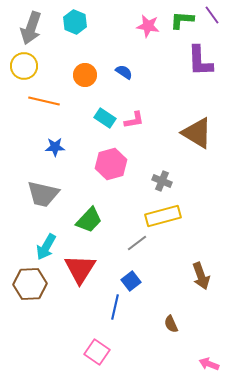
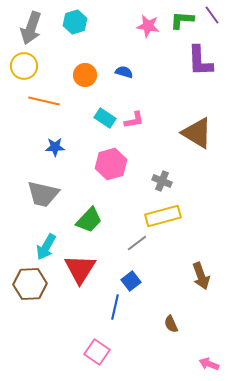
cyan hexagon: rotated 20 degrees clockwise
blue semicircle: rotated 18 degrees counterclockwise
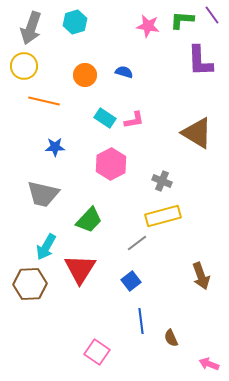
pink hexagon: rotated 12 degrees counterclockwise
blue line: moved 26 px right, 14 px down; rotated 20 degrees counterclockwise
brown semicircle: moved 14 px down
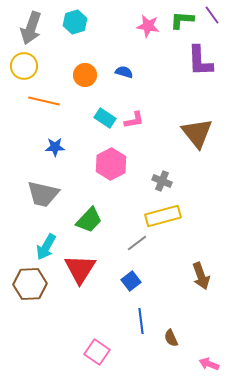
brown triangle: rotated 20 degrees clockwise
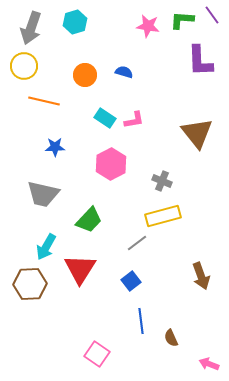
pink square: moved 2 px down
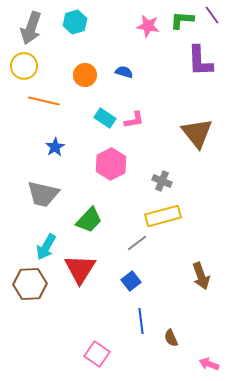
blue star: rotated 30 degrees counterclockwise
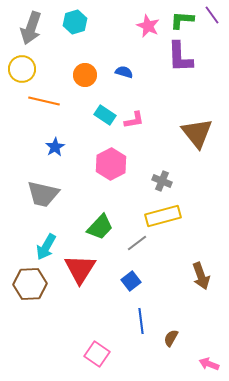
pink star: rotated 15 degrees clockwise
purple L-shape: moved 20 px left, 4 px up
yellow circle: moved 2 px left, 3 px down
cyan rectangle: moved 3 px up
green trapezoid: moved 11 px right, 7 px down
brown semicircle: rotated 54 degrees clockwise
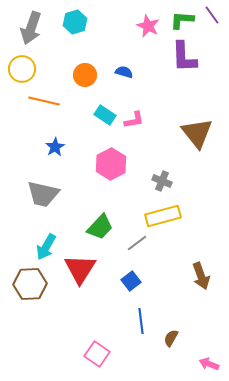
purple L-shape: moved 4 px right
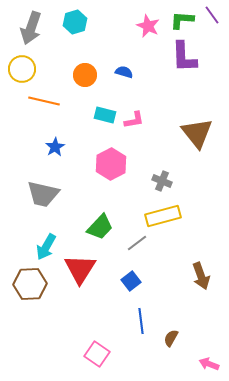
cyan rectangle: rotated 20 degrees counterclockwise
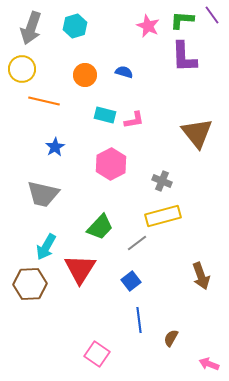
cyan hexagon: moved 4 px down
blue line: moved 2 px left, 1 px up
